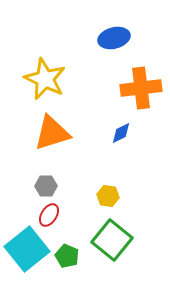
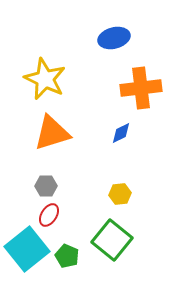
yellow hexagon: moved 12 px right, 2 px up; rotated 15 degrees counterclockwise
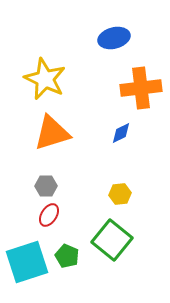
cyan square: moved 13 px down; rotated 21 degrees clockwise
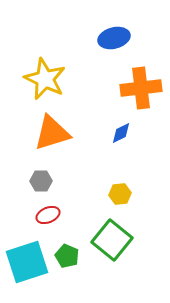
gray hexagon: moved 5 px left, 5 px up
red ellipse: moved 1 px left; rotated 35 degrees clockwise
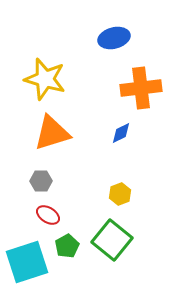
yellow star: rotated 9 degrees counterclockwise
yellow hexagon: rotated 15 degrees counterclockwise
red ellipse: rotated 55 degrees clockwise
green pentagon: moved 10 px up; rotated 20 degrees clockwise
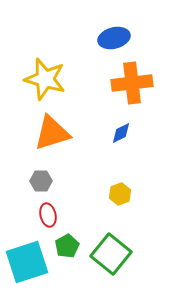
orange cross: moved 9 px left, 5 px up
red ellipse: rotated 45 degrees clockwise
green square: moved 1 px left, 14 px down
